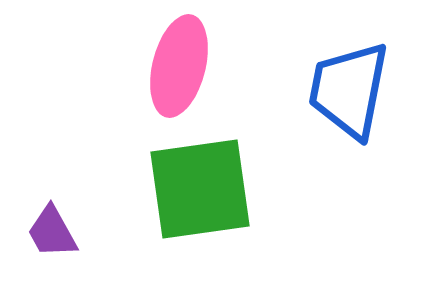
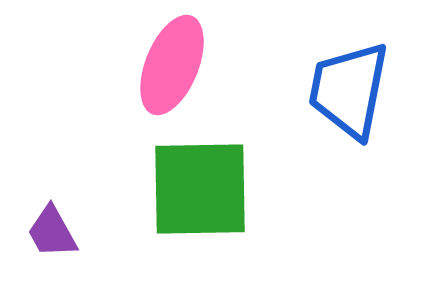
pink ellipse: moved 7 px left, 1 px up; rotated 8 degrees clockwise
green square: rotated 7 degrees clockwise
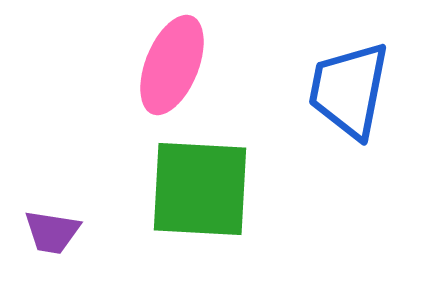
green square: rotated 4 degrees clockwise
purple trapezoid: rotated 52 degrees counterclockwise
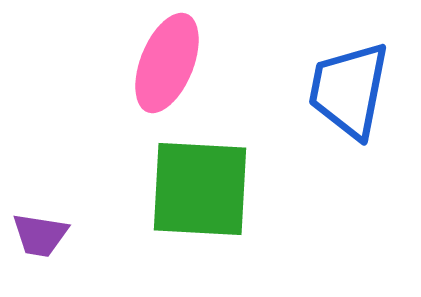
pink ellipse: moved 5 px left, 2 px up
purple trapezoid: moved 12 px left, 3 px down
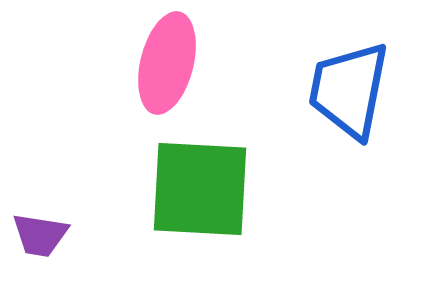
pink ellipse: rotated 8 degrees counterclockwise
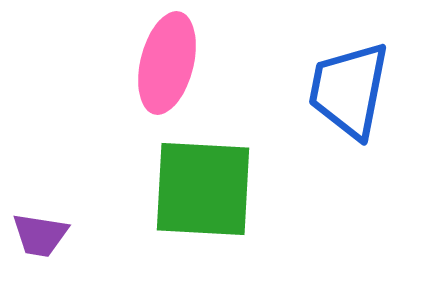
green square: moved 3 px right
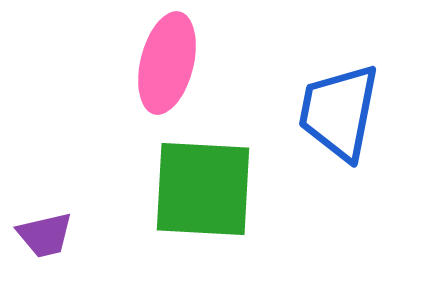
blue trapezoid: moved 10 px left, 22 px down
purple trapezoid: moved 5 px right; rotated 22 degrees counterclockwise
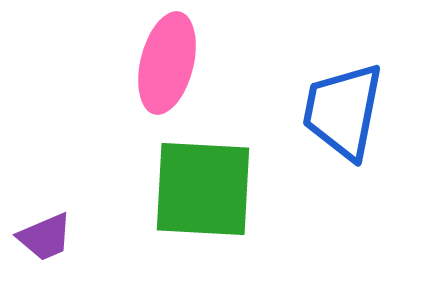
blue trapezoid: moved 4 px right, 1 px up
purple trapezoid: moved 2 px down; rotated 10 degrees counterclockwise
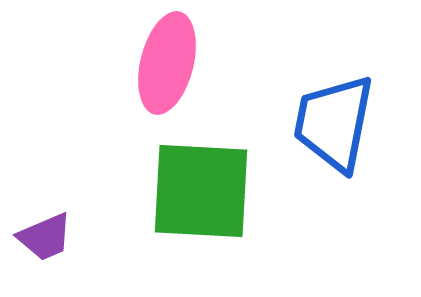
blue trapezoid: moved 9 px left, 12 px down
green square: moved 2 px left, 2 px down
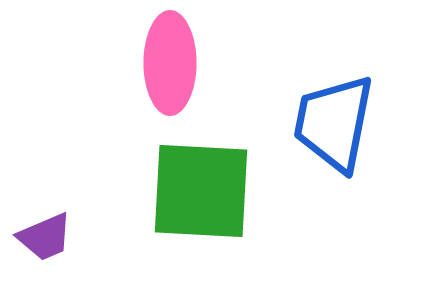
pink ellipse: moved 3 px right; rotated 14 degrees counterclockwise
